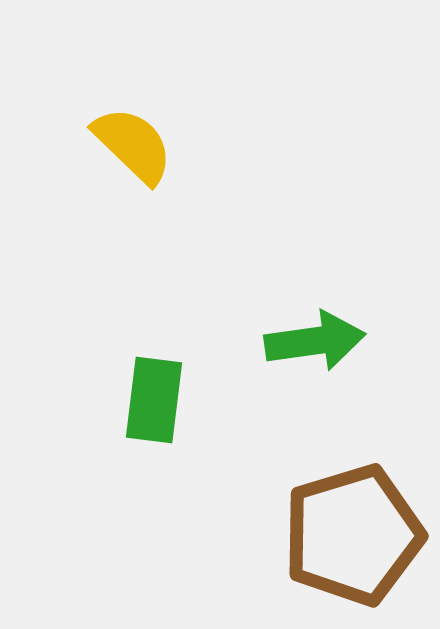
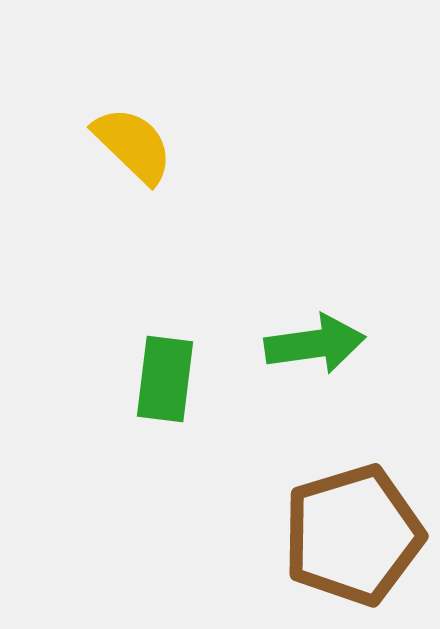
green arrow: moved 3 px down
green rectangle: moved 11 px right, 21 px up
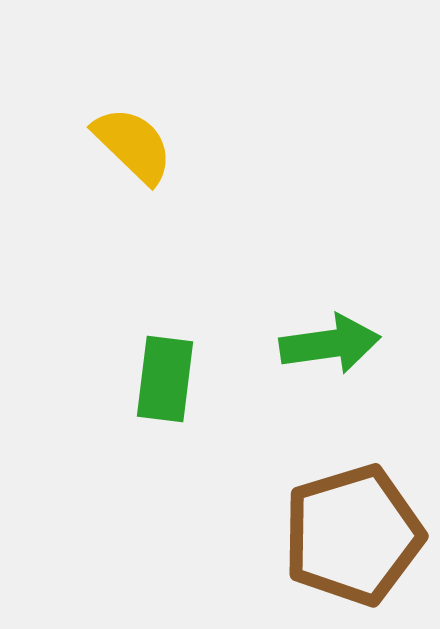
green arrow: moved 15 px right
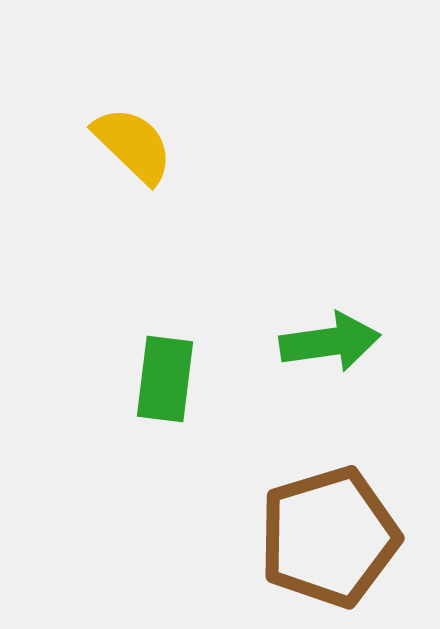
green arrow: moved 2 px up
brown pentagon: moved 24 px left, 2 px down
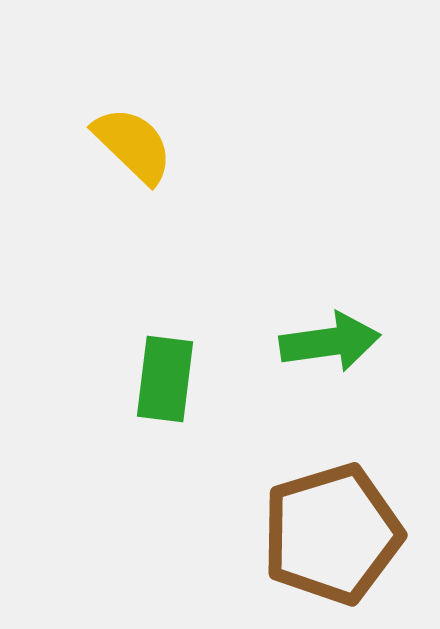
brown pentagon: moved 3 px right, 3 px up
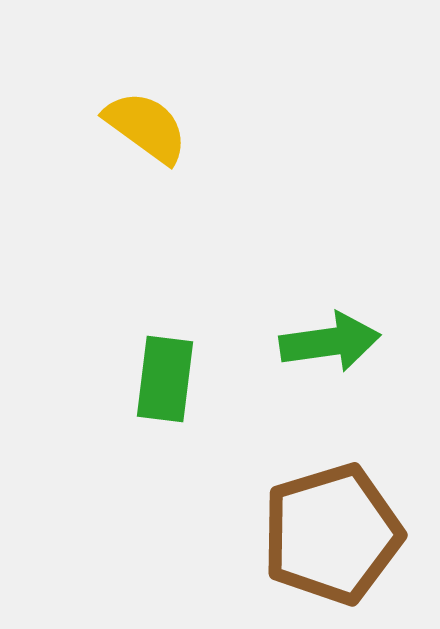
yellow semicircle: moved 13 px right, 18 px up; rotated 8 degrees counterclockwise
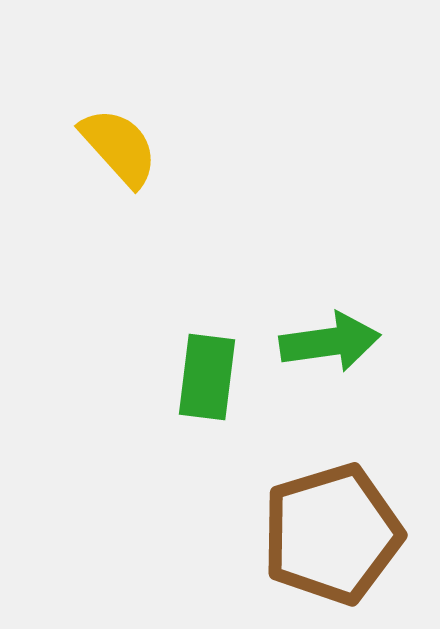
yellow semicircle: moved 27 px left, 20 px down; rotated 12 degrees clockwise
green rectangle: moved 42 px right, 2 px up
